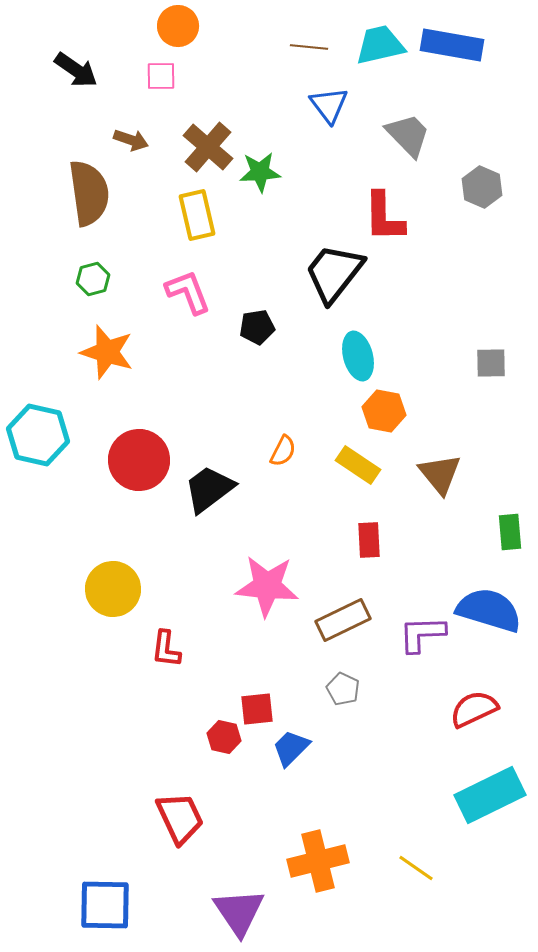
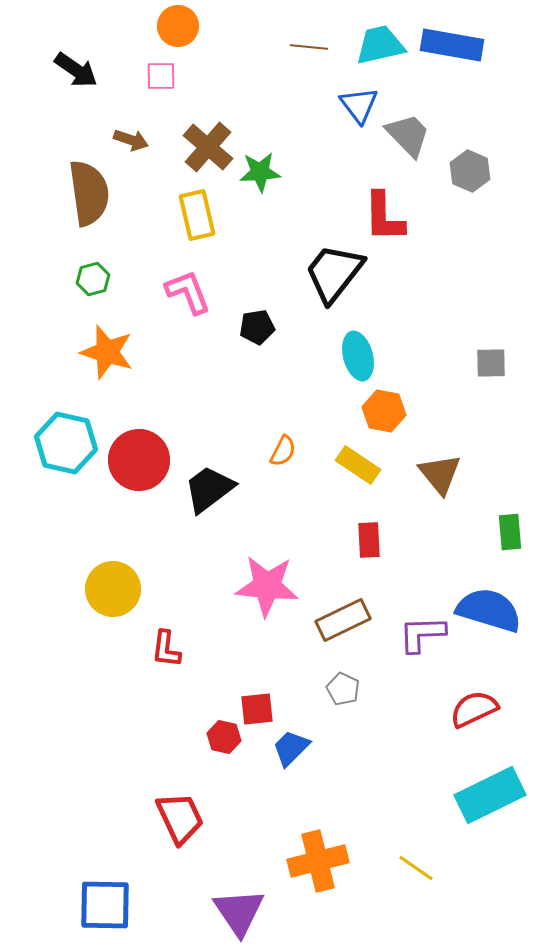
blue triangle at (329, 105): moved 30 px right
gray hexagon at (482, 187): moved 12 px left, 16 px up
cyan hexagon at (38, 435): moved 28 px right, 8 px down
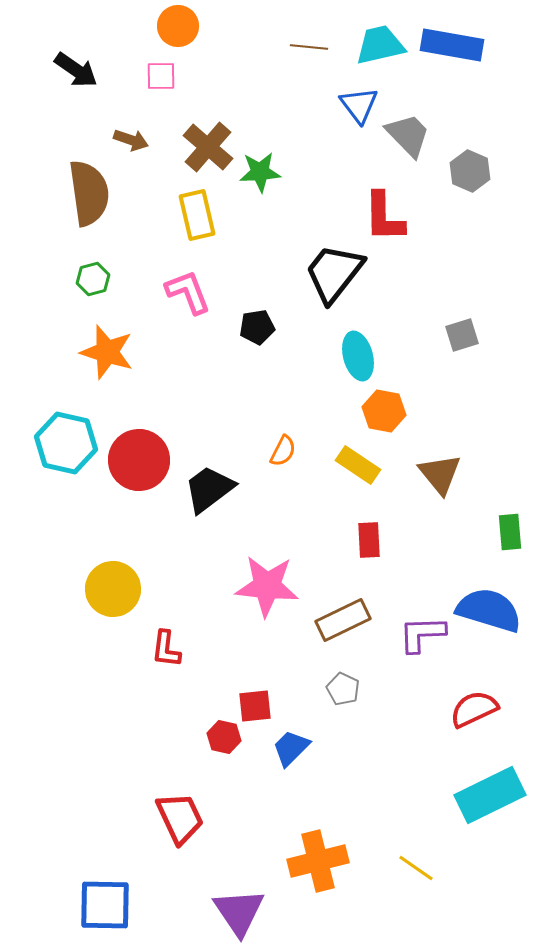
gray square at (491, 363): moved 29 px left, 28 px up; rotated 16 degrees counterclockwise
red square at (257, 709): moved 2 px left, 3 px up
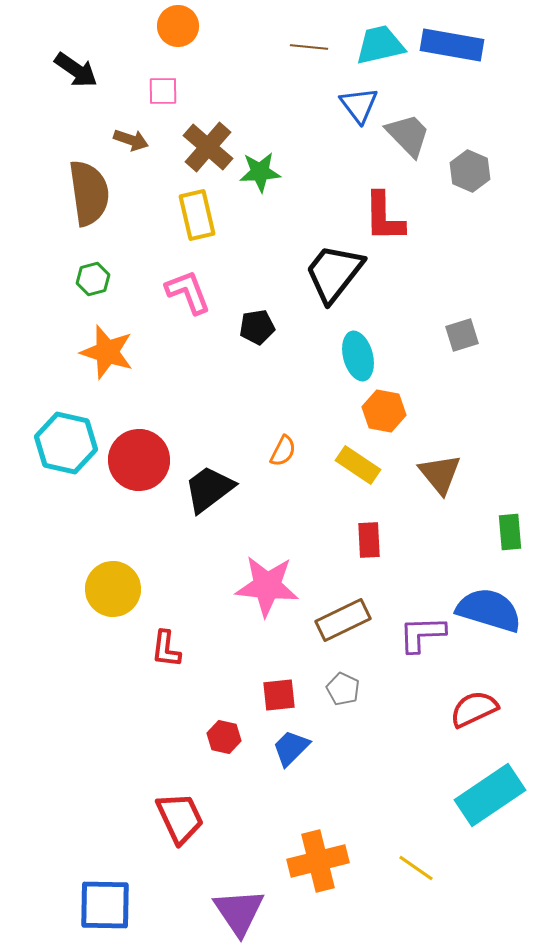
pink square at (161, 76): moved 2 px right, 15 px down
red square at (255, 706): moved 24 px right, 11 px up
cyan rectangle at (490, 795): rotated 8 degrees counterclockwise
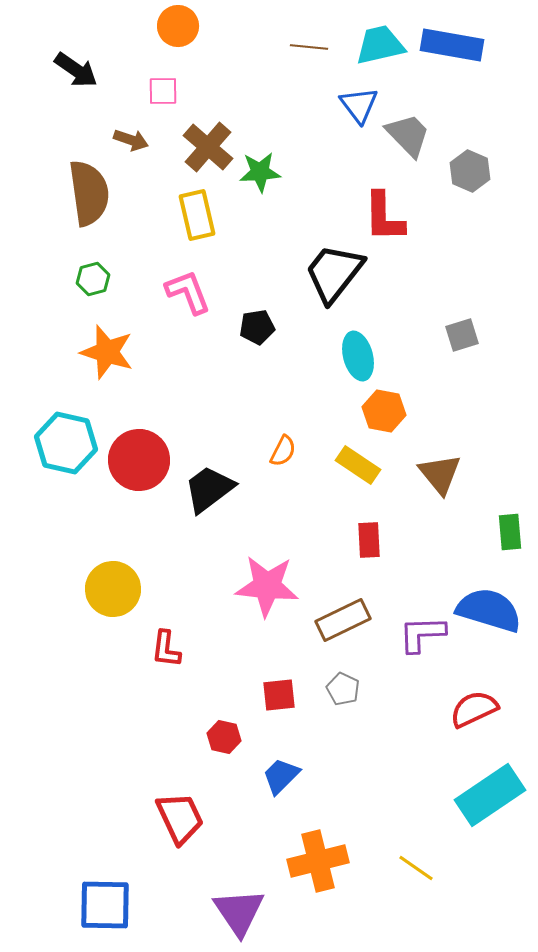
blue trapezoid at (291, 748): moved 10 px left, 28 px down
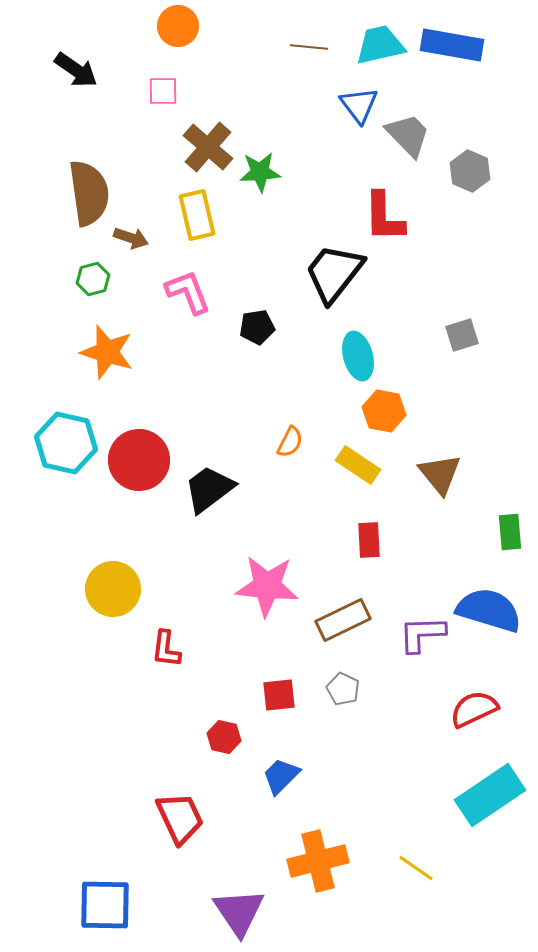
brown arrow at (131, 140): moved 98 px down
orange semicircle at (283, 451): moved 7 px right, 9 px up
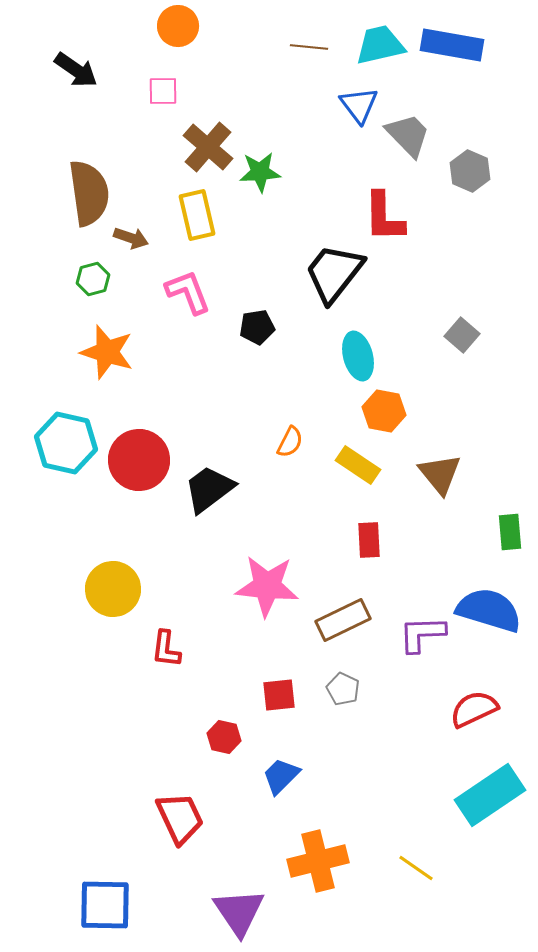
gray square at (462, 335): rotated 32 degrees counterclockwise
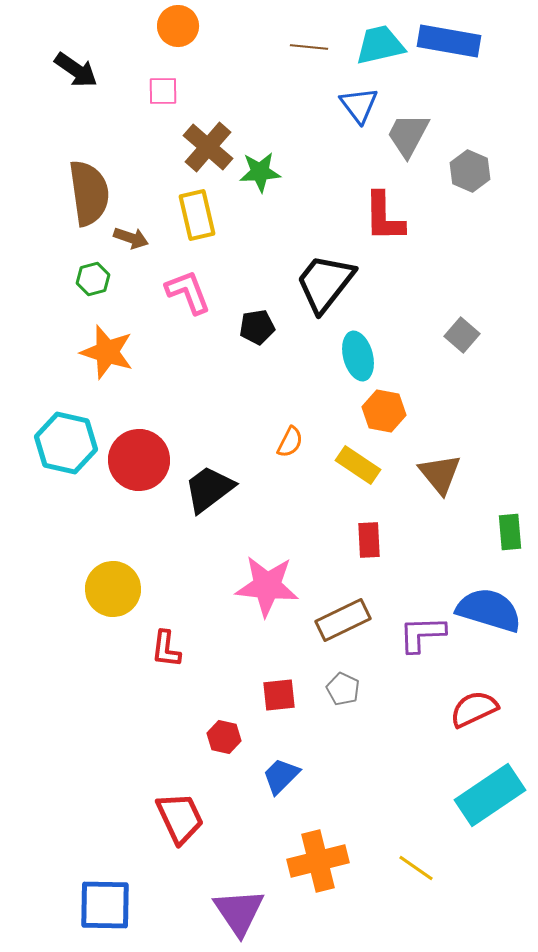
blue rectangle at (452, 45): moved 3 px left, 4 px up
gray trapezoid at (408, 135): rotated 108 degrees counterclockwise
black trapezoid at (334, 273): moved 9 px left, 10 px down
